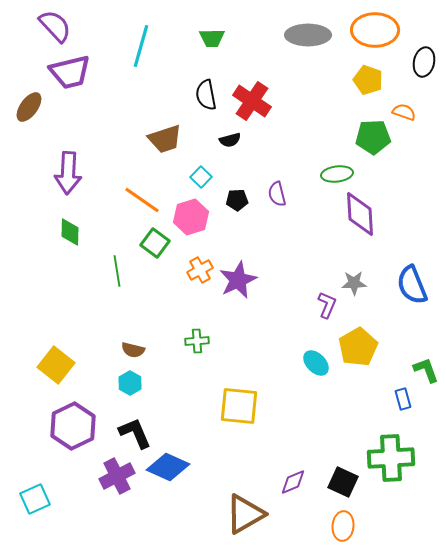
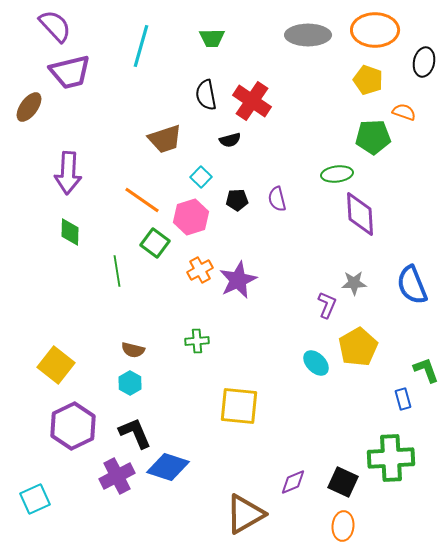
purple semicircle at (277, 194): moved 5 px down
blue diamond at (168, 467): rotated 6 degrees counterclockwise
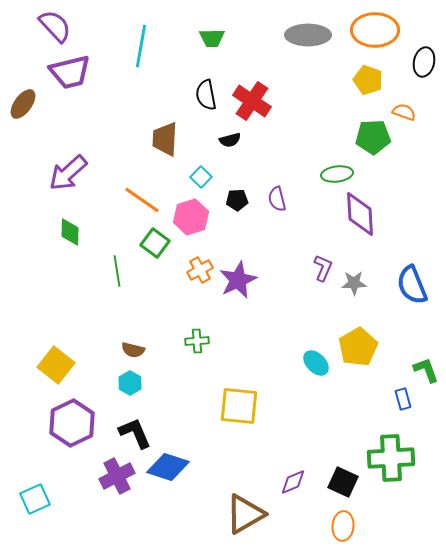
cyan line at (141, 46): rotated 6 degrees counterclockwise
brown ellipse at (29, 107): moved 6 px left, 3 px up
brown trapezoid at (165, 139): rotated 111 degrees clockwise
purple arrow at (68, 173): rotated 45 degrees clockwise
purple L-shape at (327, 305): moved 4 px left, 37 px up
purple hexagon at (73, 426): moved 1 px left, 3 px up
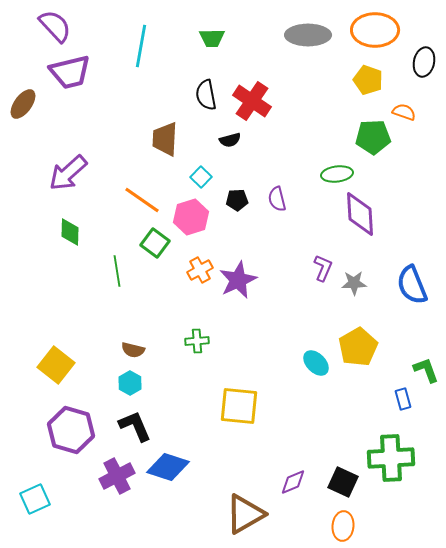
purple hexagon at (72, 423): moved 1 px left, 7 px down; rotated 18 degrees counterclockwise
black L-shape at (135, 433): moved 7 px up
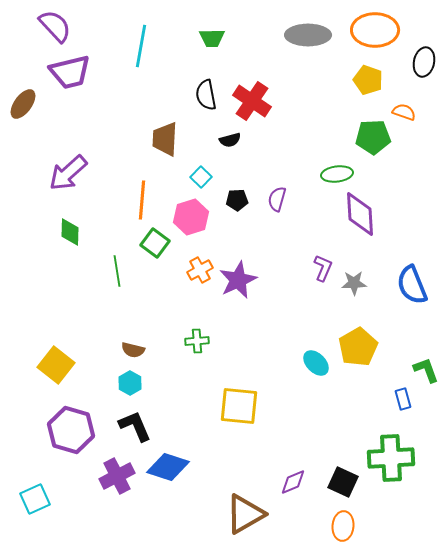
purple semicircle at (277, 199): rotated 30 degrees clockwise
orange line at (142, 200): rotated 60 degrees clockwise
